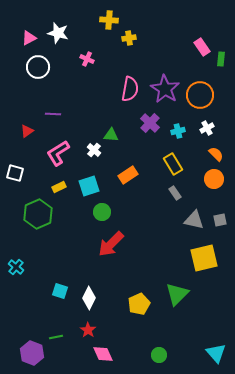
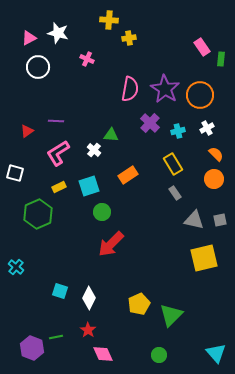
purple line at (53, 114): moved 3 px right, 7 px down
green triangle at (177, 294): moved 6 px left, 21 px down
purple hexagon at (32, 353): moved 5 px up
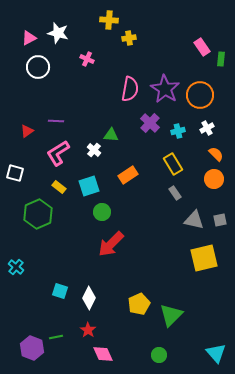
yellow rectangle at (59, 187): rotated 64 degrees clockwise
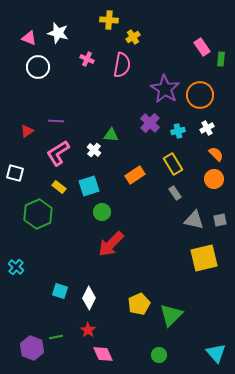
pink triangle at (29, 38): rotated 49 degrees clockwise
yellow cross at (129, 38): moved 4 px right, 1 px up; rotated 24 degrees counterclockwise
pink semicircle at (130, 89): moved 8 px left, 24 px up
orange rectangle at (128, 175): moved 7 px right
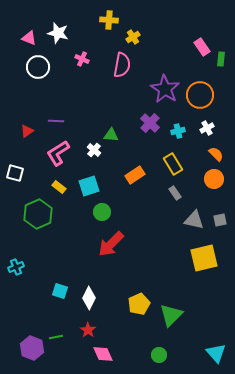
pink cross at (87, 59): moved 5 px left
cyan cross at (16, 267): rotated 28 degrees clockwise
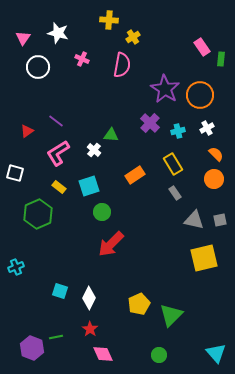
pink triangle at (29, 38): moved 6 px left; rotated 42 degrees clockwise
purple line at (56, 121): rotated 35 degrees clockwise
red star at (88, 330): moved 2 px right, 1 px up
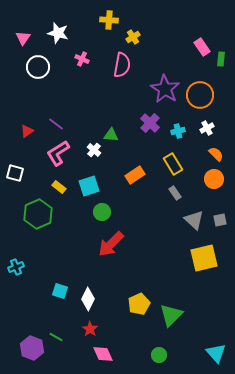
purple line at (56, 121): moved 3 px down
gray triangle at (194, 220): rotated 30 degrees clockwise
white diamond at (89, 298): moved 1 px left, 1 px down
green line at (56, 337): rotated 40 degrees clockwise
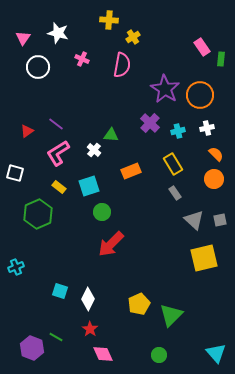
white cross at (207, 128): rotated 16 degrees clockwise
orange rectangle at (135, 175): moved 4 px left, 4 px up; rotated 12 degrees clockwise
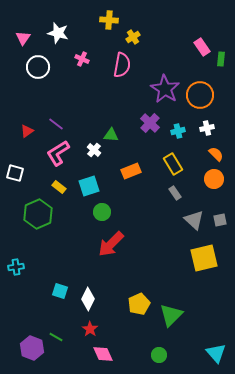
cyan cross at (16, 267): rotated 14 degrees clockwise
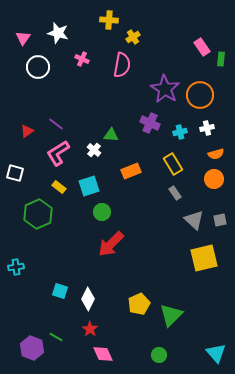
purple cross at (150, 123): rotated 18 degrees counterclockwise
cyan cross at (178, 131): moved 2 px right, 1 px down
orange semicircle at (216, 154): rotated 119 degrees clockwise
